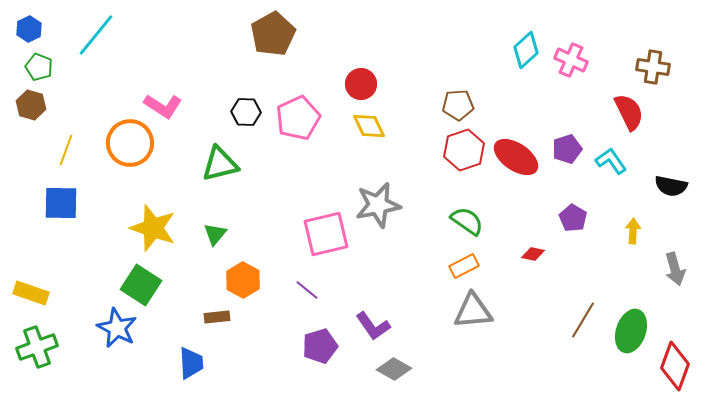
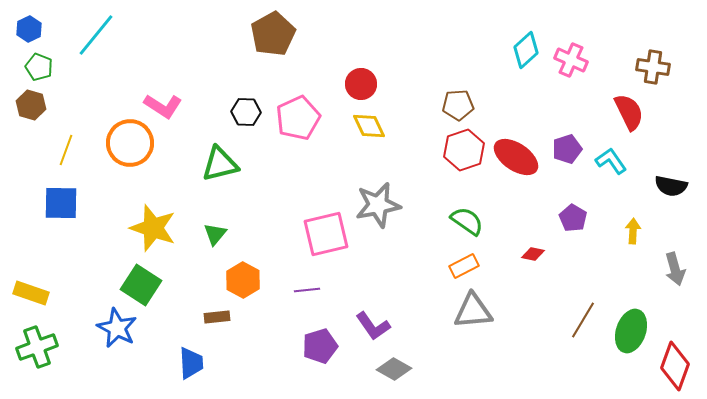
purple line at (307, 290): rotated 45 degrees counterclockwise
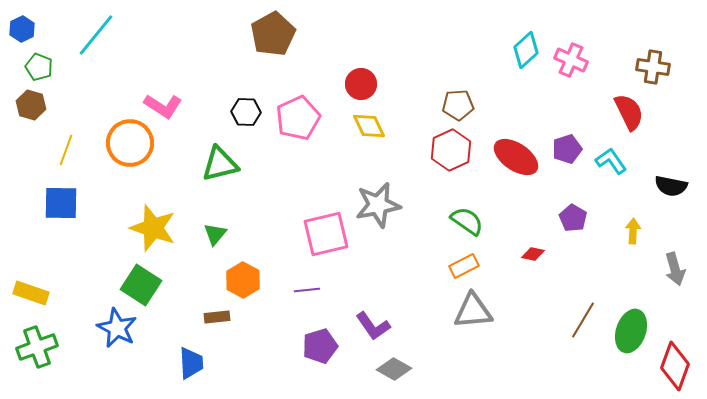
blue hexagon at (29, 29): moved 7 px left
red hexagon at (464, 150): moved 13 px left; rotated 6 degrees counterclockwise
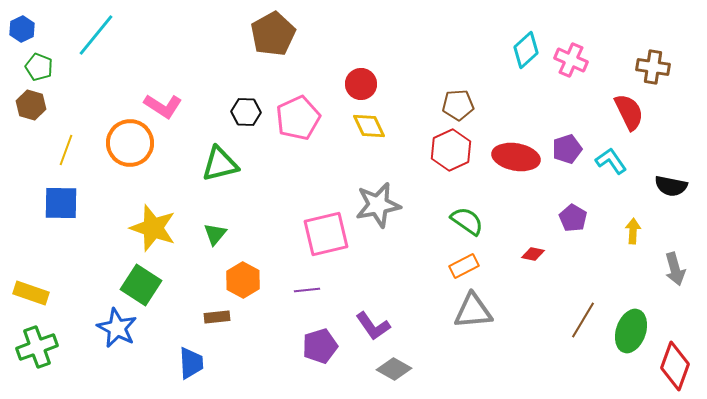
red ellipse at (516, 157): rotated 24 degrees counterclockwise
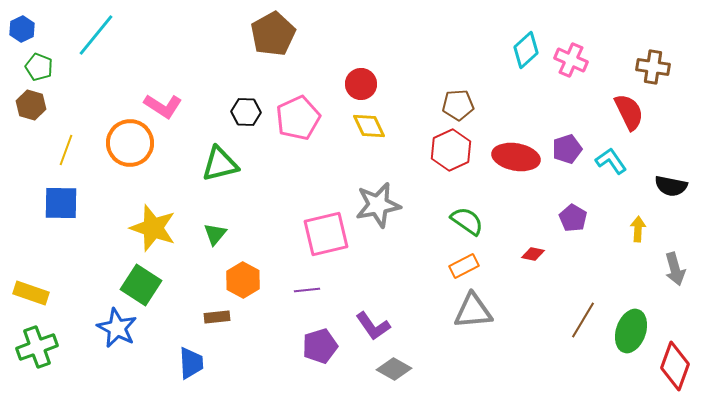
yellow arrow at (633, 231): moved 5 px right, 2 px up
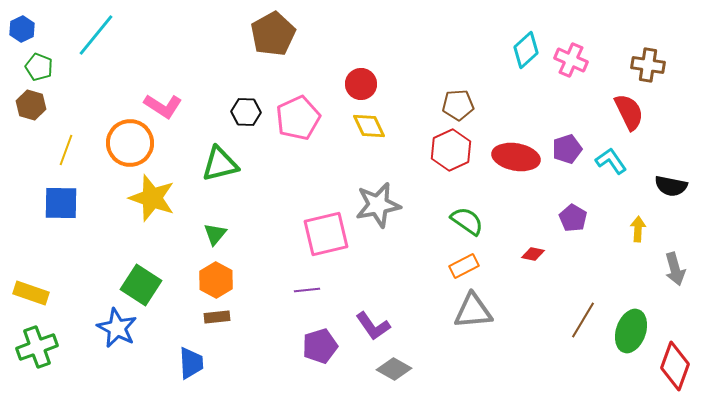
brown cross at (653, 67): moved 5 px left, 2 px up
yellow star at (153, 228): moved 1 px left, 30 px up
orange hexagon at (243, 280): moved 27 px left
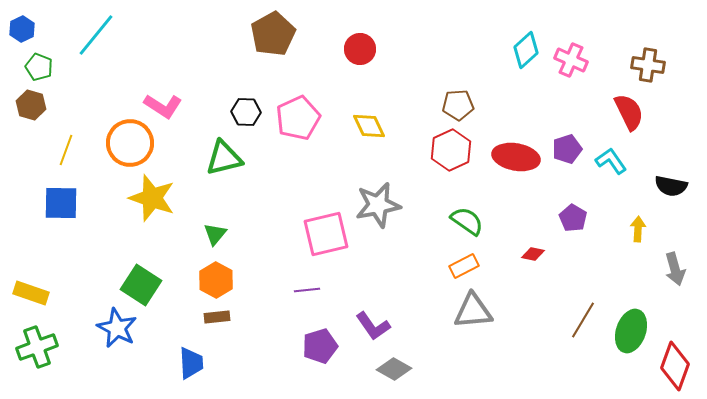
red circle at (361, 84): moved 1 px left, 35 px up
green triangle at (220, 164): moved 4 px right, 6 px up
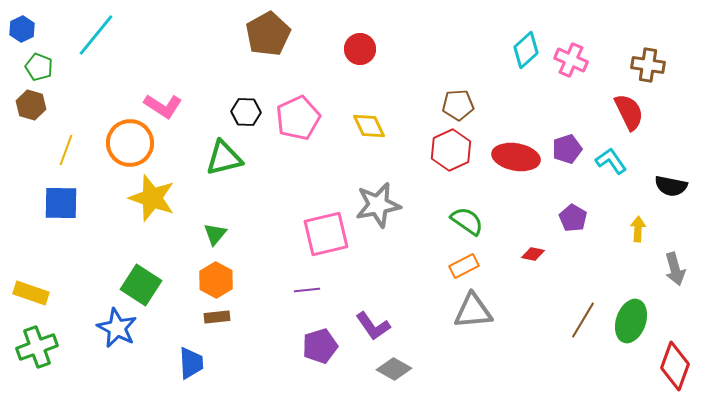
brown pentagon at (273, 34): moved 5 px left
green ellipse at (631, 331): moved 10 px up
